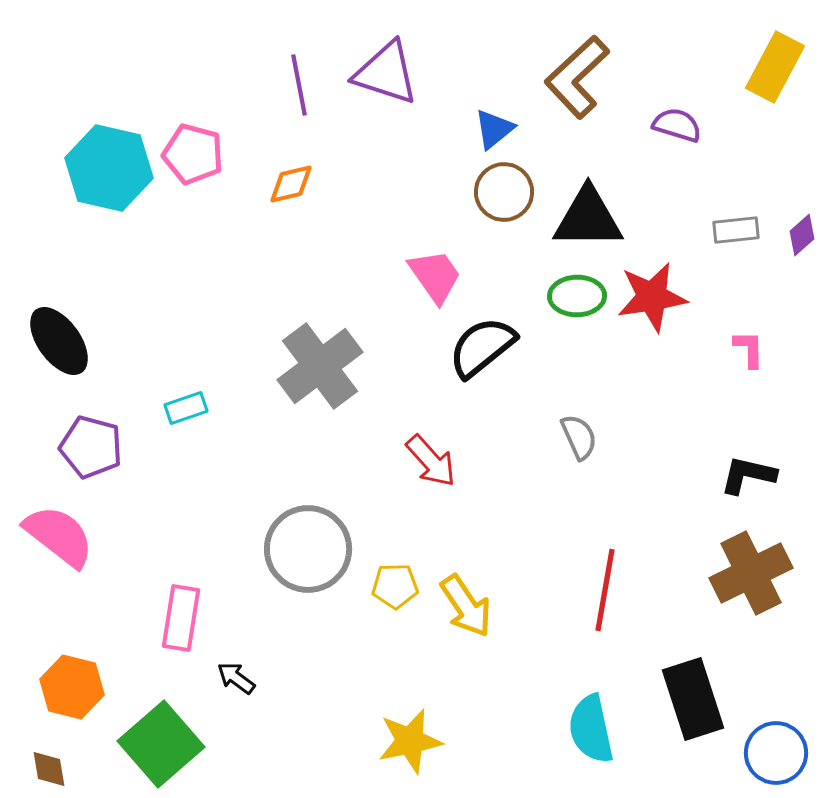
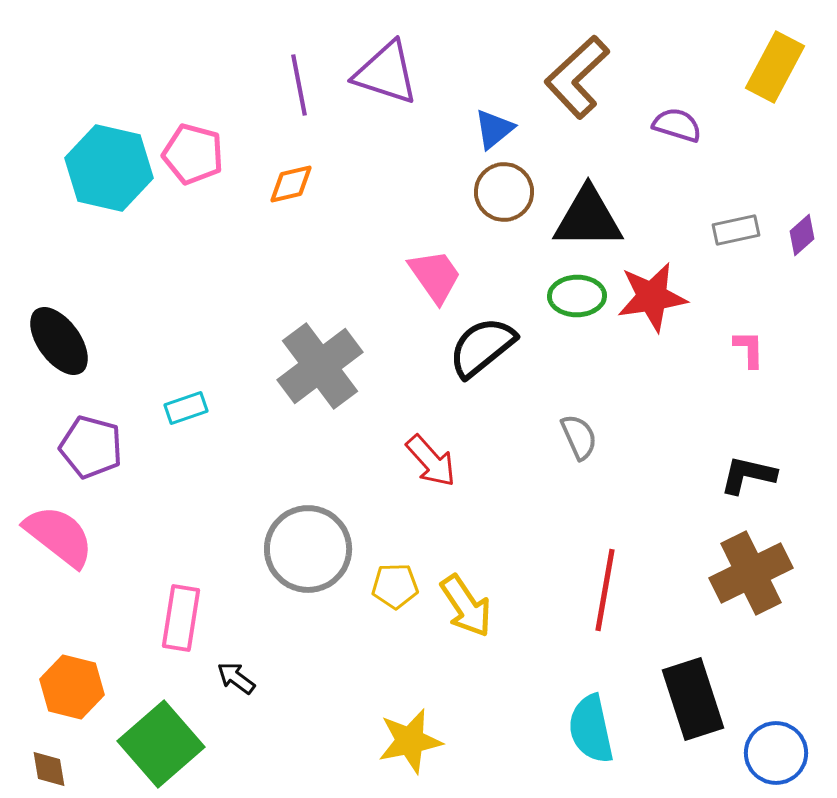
gray rectangle: rotated 6 degrees counterclockwise
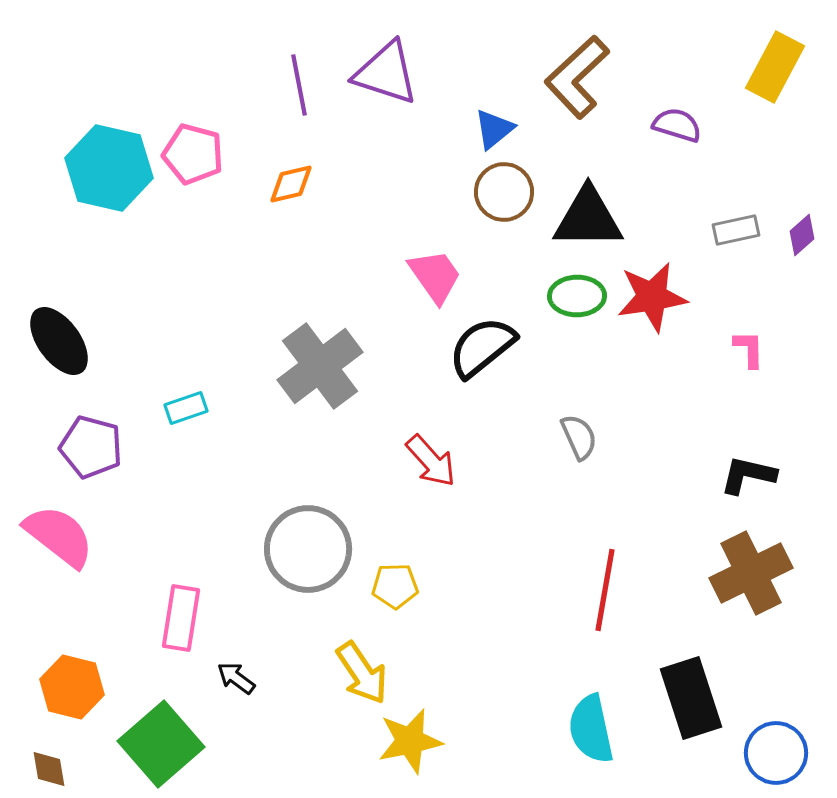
yellow arrow: moved 104 px left, 67 px down
black rectangle: moved 2 px left, 1 px up
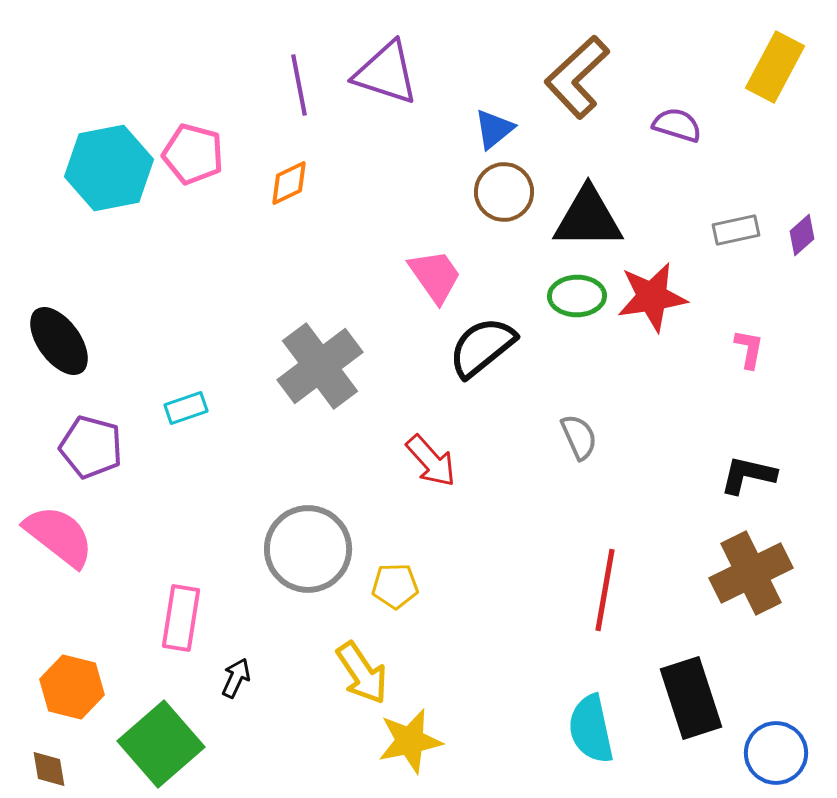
cyan hexagon: rotated 24 degrees counterclockwise
orange diamond: moved 2 px left, 1 px up; rotated 12 degrees counterclockwise
pink L-shape: rotated 12 degrees clockwise
black arrow: rotated 78 degrees clockwise
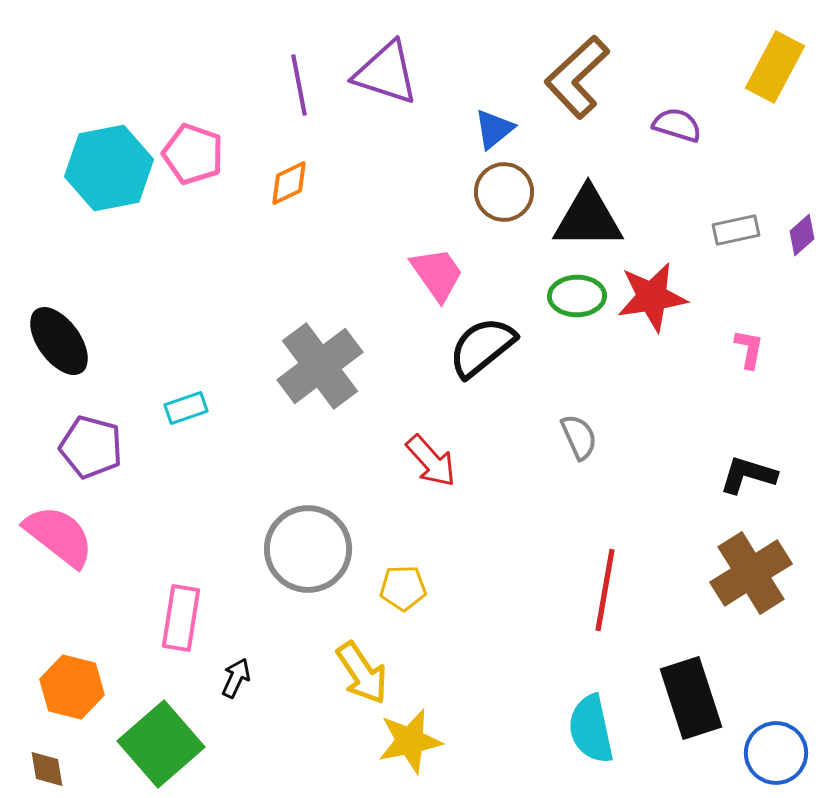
pink pentagon: rotated 4 degrees clockwise
pink trapezoid: moved 2 px right, 2 px up
black L-shape: rotated 4 degrees clockwise
brown cross: rotated 6 degrees counterclockwise
yellow pentagon: moved 8 px right, 2 px down
brown diamond: moved 2 px left
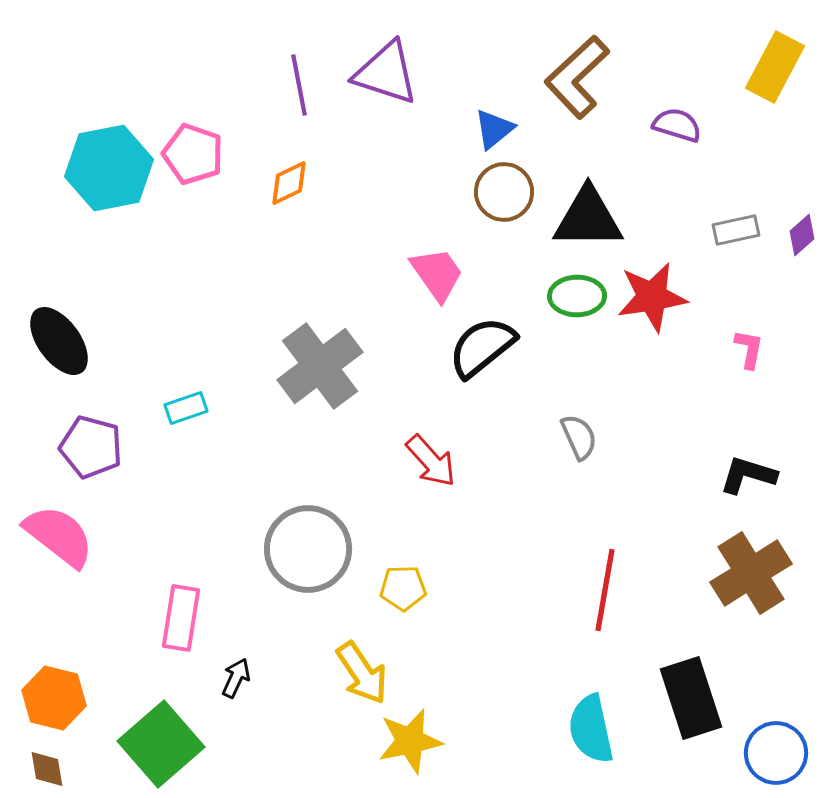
orange hexagon: moved 18 px left, 11 px down
